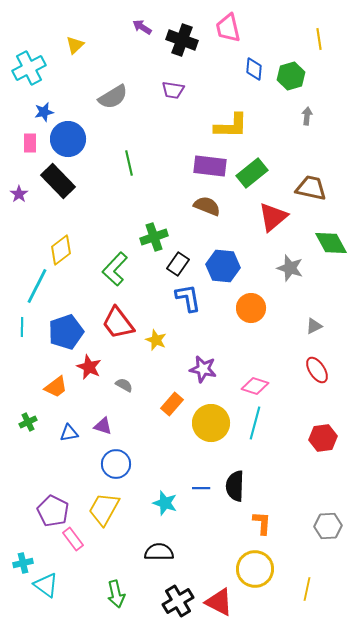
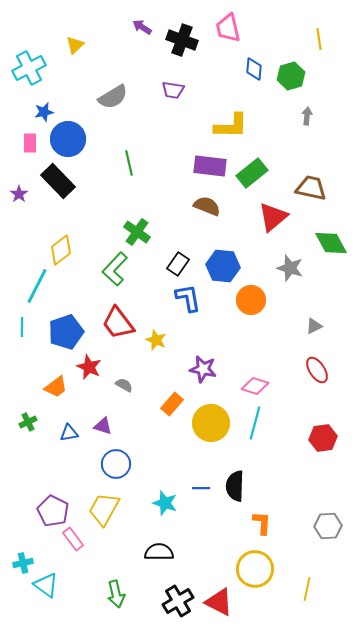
green cross at (154, 237): moved 17 px left, 5 px up; rotated 36 degrees counterclockwise
orange circle at (251, 308): moved 8 px up
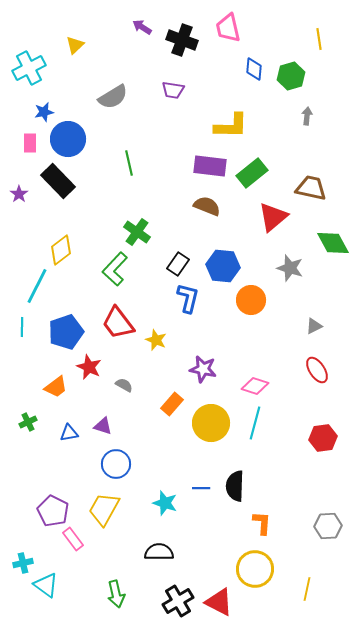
green diamond at (331, 243): moved 2 px right
blue L-shape at (188, 298): rotated 24 degrees clockwise
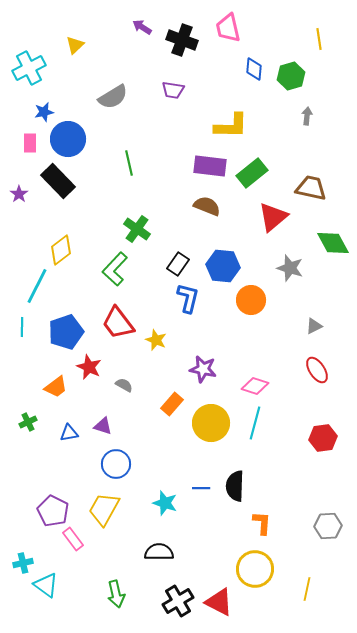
green cross at (137, 232): moved 3 px up
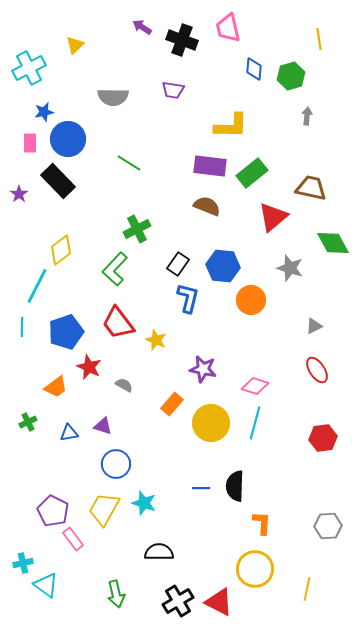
gray semicircle at (113, 97): rotated 32 degrees clockwise
green line at (129, 163): rotated 45 degrees counterclockwise
green cross at (137, 229): rotated 28 degrees clockwise
cyan star at (165, 503): moved 21 px left
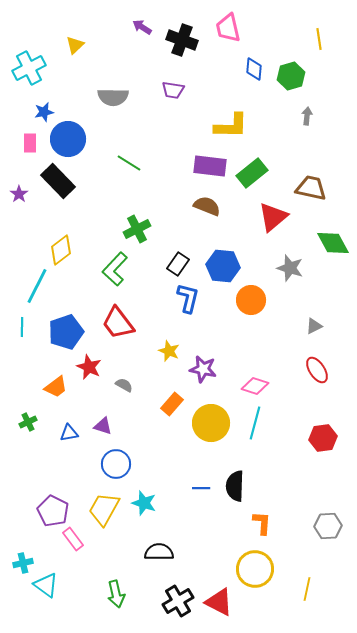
yellow star at (156, 340): moved 13 px right, 11 px down
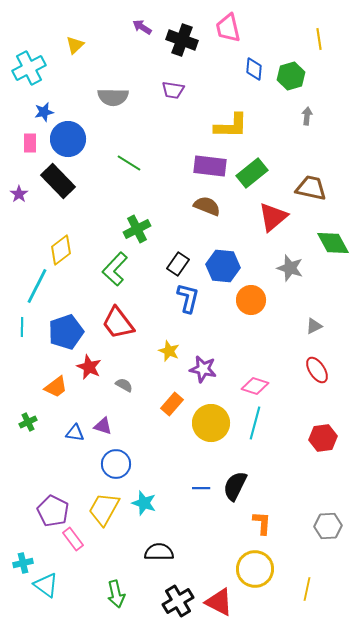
blue triangle at (69, 433): moved 6 px right; rotated 18 degrees clockwise
black semicircle at (235, 486): rotated 24 degrees clockwise
